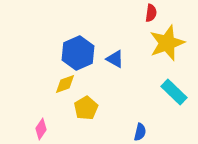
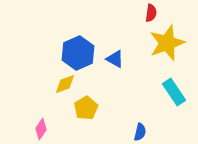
cyan rectangle: rotated 12 degrees clockwise
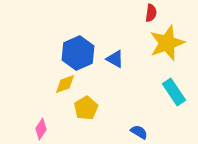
blue semicircle: moved 1 px left; rotated 72 degrees counterclockwise
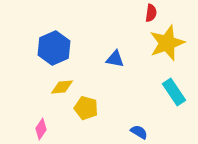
blue hexagon: moved 24 px left, 5 px up
blue triangle: rotated 18 degrees counterclockwise
yellow diamond: moved 3 px left, 3 px down; rotated 15 degrees clockwise
yellow pentagon: rotated 25 degrees counterclockwise
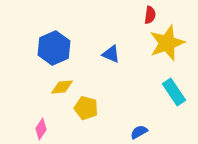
red semicircle: moved 1 px left, 2 px down
blue triangle: moved 4 px left, 5 px up; rotated 12 degrees clockwise
blue semicircle: rotated 60 degrees counterclockwise
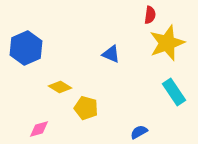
blue hexagon: moved 28 px left
yellow diamond: moved 2 px left; rotated 35 degrees clockwise
pink diamond: moved 2 px left; rotated 40 degrees clockwise
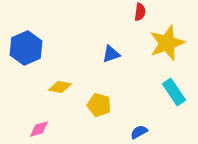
red semicircle: moved 10 px left, 3 px up
blue triangle: rotated 42 degrees counterclockwise
yellow diamond: rotated 20 degrees counterclockwise
yellow pentagon: moved 13 px right, 3 px up
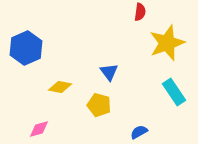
blue triangle: moved 2 px left, 18 px down; rotated 48 degrees counterclockwise
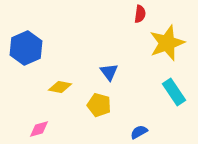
red semicircle: moved 2 px down
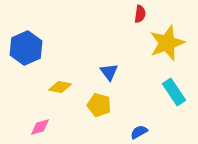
pink diamond: moved 1 px right, 2 px up
